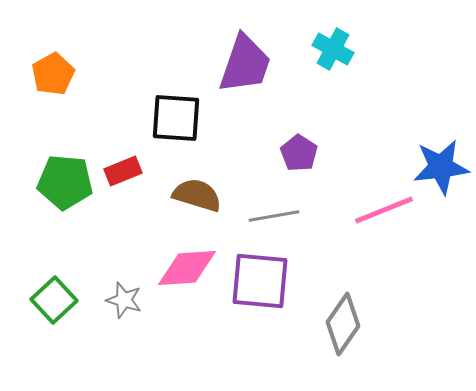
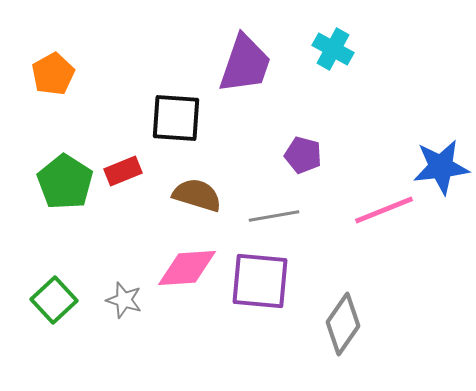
purple pentagon: moved 4 px right, 2 px down; rotated 18 degrees counterclockwise
green pentagon: rotated 28 degrees clockwise
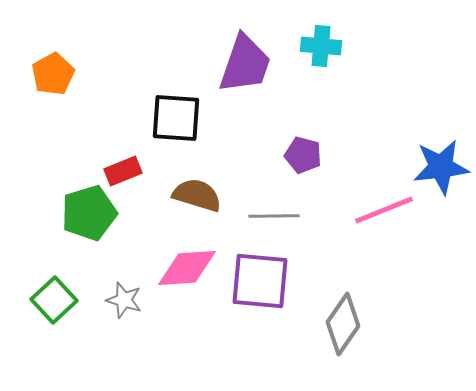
cyan cross: moved 12 px left, 3 px up; rotated 24 degrees counterclockwise
green pentagon: moved 24 px right, 31 px down; rotated 22 degrees clockwise
gray line: rotated 9 degrees clockwise
